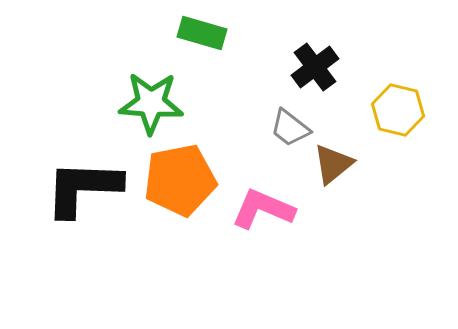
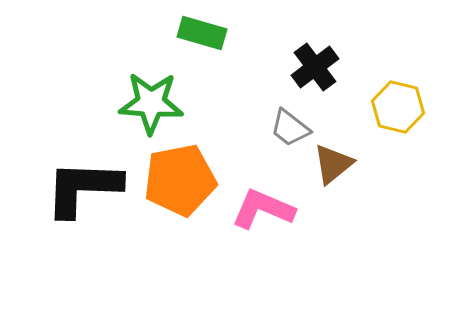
yellow hexagon: moved 3 px up
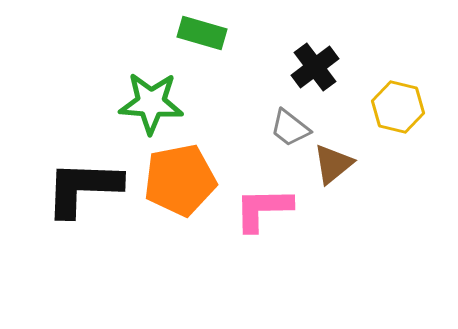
pink L-shape: rotated 24 degrees counterclockwise
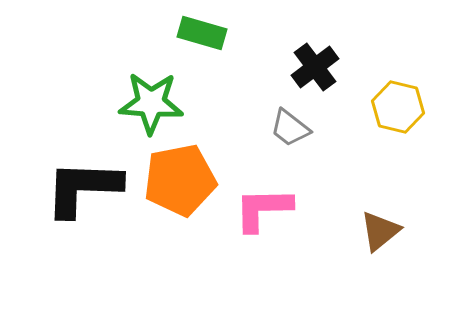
brown triangle: moved 47 px right, 67 px down
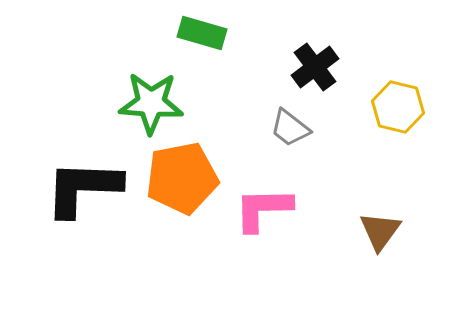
orange pentagon: moved 2 px right, 2 px up
brown triangle: rotated 15 degrees counterclockwise
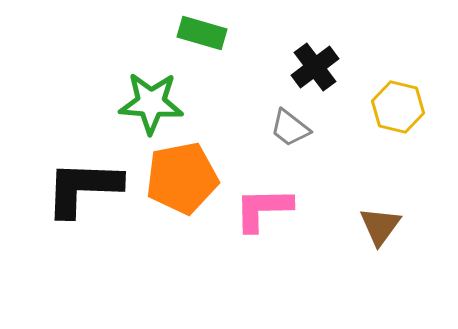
brown triangle: moved 5 px up
